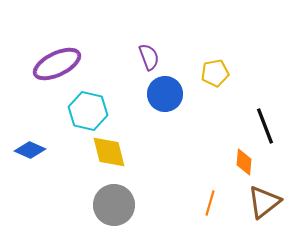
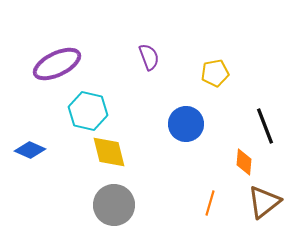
blue circle: moved 21 px right, 30 px down
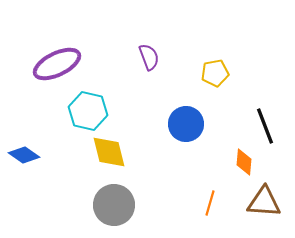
blue diamond: moved 6 px left, 5 px down; rotated 12 degrees clockwise
brown triangle: rotated 42 degrees clockwise
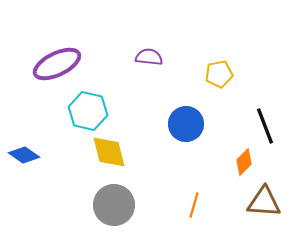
purple semicircle: rotated 64 degrees counterclockwise
yellow pentagon: moved 4 px right, 1 px down
orange diamond: rotated 40 degrees clockwise
orange line: moved 16 px left, 2 px down
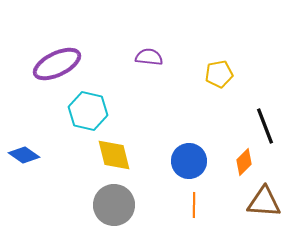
blue circle: moved 3 px right, 37 px down
yellow diamond: moved 5 px right, 3 px down
orange line: rotated 15 degrees counterclockwise
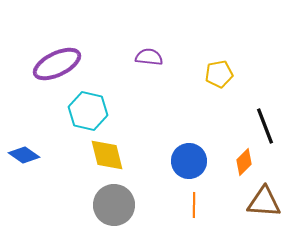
yellow diamond: moved 7 px left
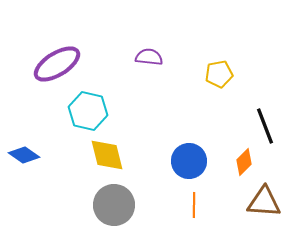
purple ellipse: rotated 6 degrees counterclockwise
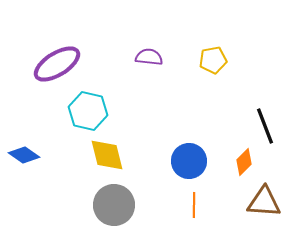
yellow pentagon: moved 6 px left, 14 px up
